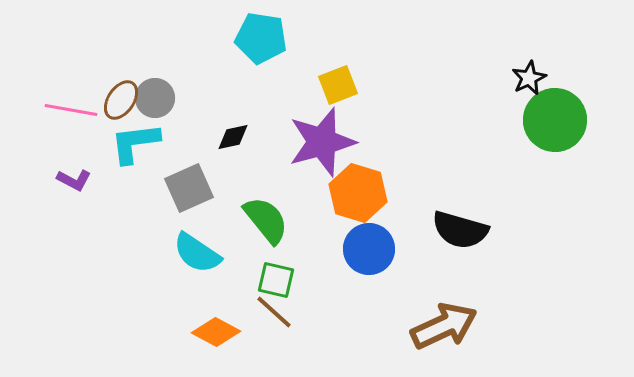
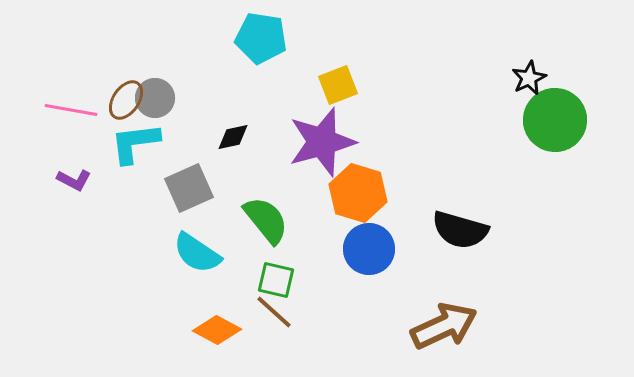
brown ellipse: moved 5 px right
orange diamond: moved 1 px right, 2 px up
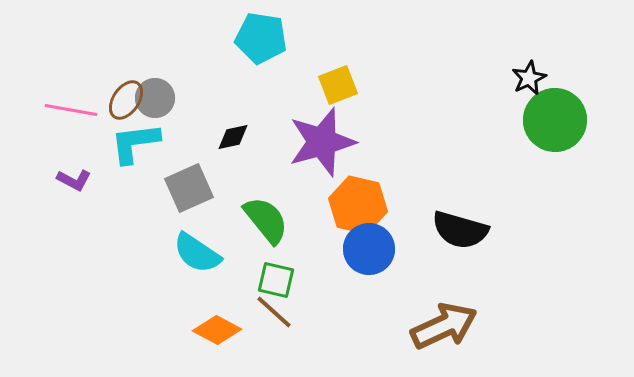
orange hexagon: moved 12 px down; rotated 4 degrees counterclockwise
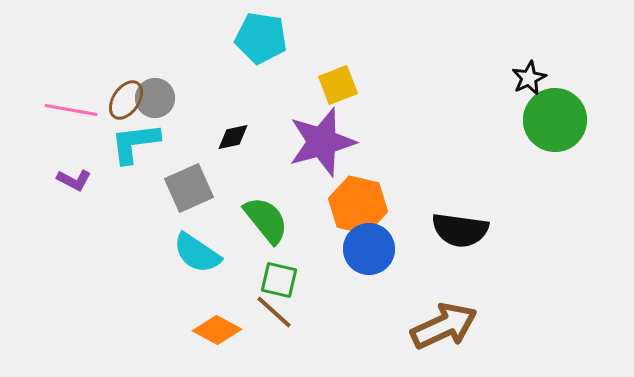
black semicircle: rotated 8 degrees counterclockwise
green square: moved 3 px right
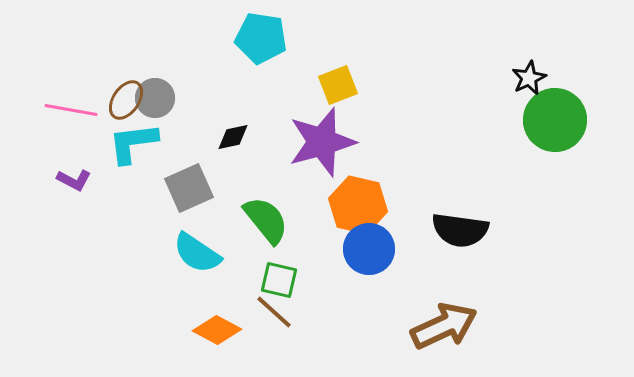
cyan L-shape: moved 2 px left
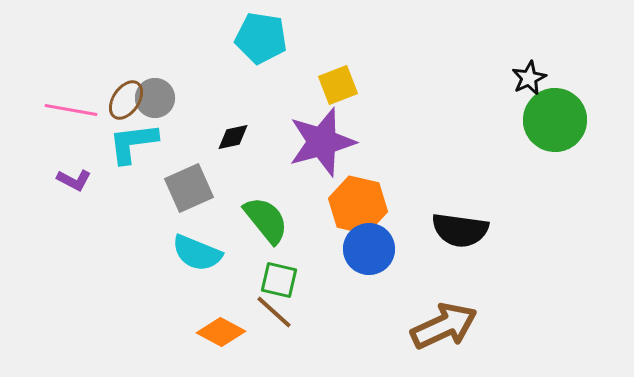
cyan semicircle: rotated 12 degrees counterclockwise
orange diamond: moved 4 px right, 2 px down
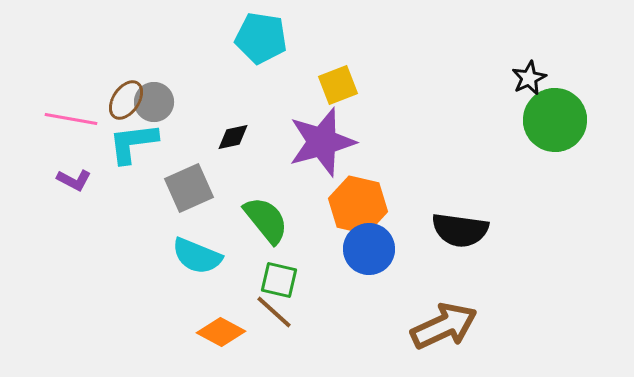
gray circle: moved 1 px left, 4 px down
pink line: moved 9 px down
cyan semicircle: moved 3 px down
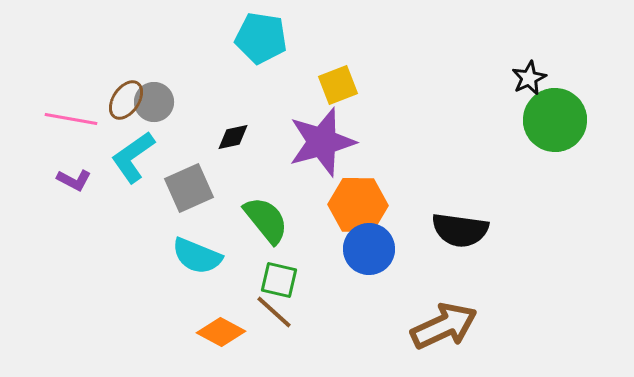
cyan L-shape: moved 14 px down; rotated 28 degrees counterclockwise
orange hexagon: rotated 12 degrees counterclockwise
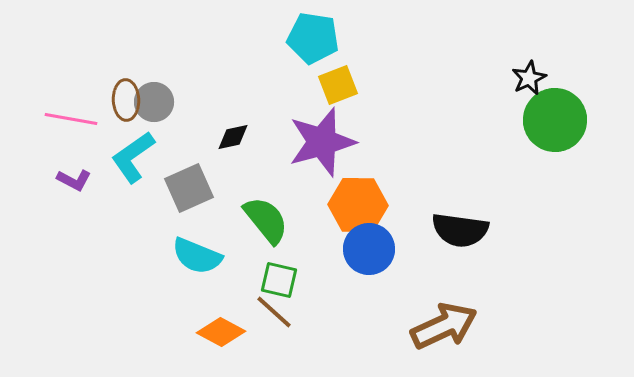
cyan pentagon: moved 52 px right
brown ellipse: rotated 36 degrees counterclockwise
